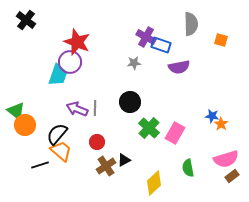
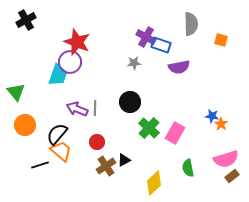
black cross: rotated 24 degrees clockwise
green triangle: moved 19 px up; rotated 12 degrees clockwise
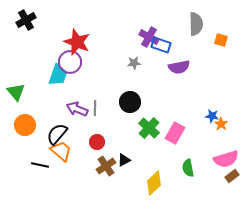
gray semicircle: moved 5 px right
purple cross: moved 3 px right
black line: rotated 30 degrees clockwise
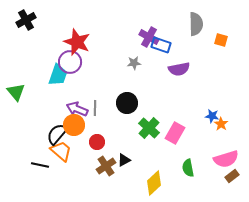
purple semicircle: moved 2 px down
black circle: moved 3 px left, 1 px down
orange circle: moved 49 px right
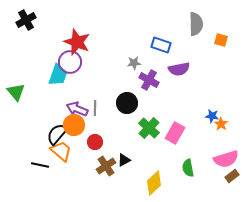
purple cross: moved 43 px down
red circle: moved 2 px left
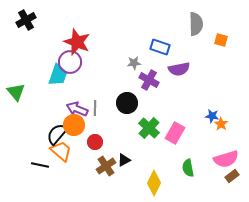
blue rectangle: moved 1 px left, 2 px down
yellow diamond: rotated 20 degrees counterclockwise
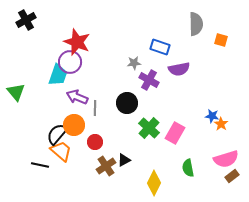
purple arrow: moved 12 px up
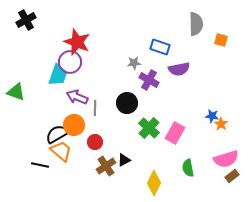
green triangle: rotated 30 degrees counterclockwise
black semicircle: rotated 20 degrees clockwise
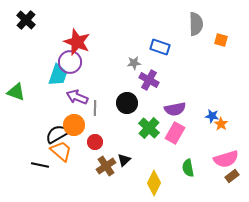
black cross: rotated 18 degrees counterclockwise
purple semicircle: moved 4 px left, 40 px down
black triangle: rotated 16 degrees counterclockwise
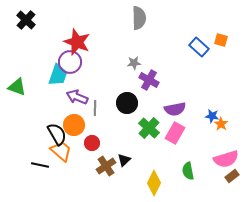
gray semicircle: moved 57 px left, 6 px up
blue rectangle: moved 39 px right; rotated 24 degrees clockwise
green triangle: moved 1 px right, 5 px up
black semicircle: rotated 90 degrees clockwise
red circle: moved 3 px left, 1 px down
green semicircle: moved 3 px down
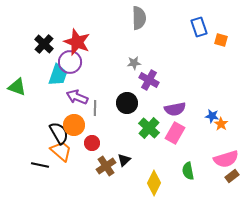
black cross: moved 18 px right, 24 px down
blue rectangle: moved 20 px up; rotated 30 degrees clockwise
black semicircle: moved 2 px right, 1 px up
